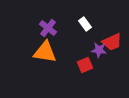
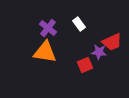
white rectangle: moved 6 px left
purple star: moved 2 px down
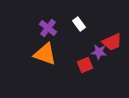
orange triangle: moved 2 px down; rotated 10 degrees clockwise
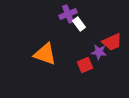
purple cross: moved 20 px right, 14 px up; rotated 30 degrees clockwise
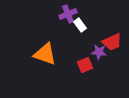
white rectangle: moved 1 px right, 1 px down
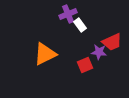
orange triangle: rotated 45 degrees counterclockwise
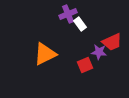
white rectangle: moved 1 px up
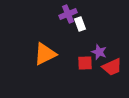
white rectangle: rotated 16 degrees clockwise
red trapezoid: moved 25 px down
purple star: rotated 14 degrees clockwise
red square: moved 2 px up; rotated 21 degrees clockwise
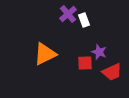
purple cross: rotated 18 degrees counterclockwise
white rectangle: moved 4 px right, 4 px up
red trapezoid: moved 5 px down
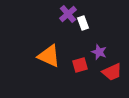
white rectangle: moved 1 px left, 3 px down
orange triangle: moved 4 px right, 2 px down; rotated 50 degrees clockwise
red square: moved 5 px left, 2 px down; rotated 14 degrees counterclockwise
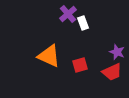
purple star: moved 18 px right
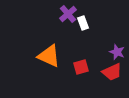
red square: moved 1 px right, 2 px down
